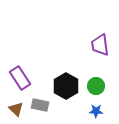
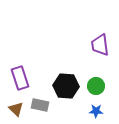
purple rectangle: rotated 15 degrees clockwise
black hexagon: rotated 25 degrees counterclockwise
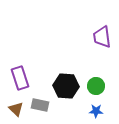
purple trapezoid: moved 2 px right, 8 px up
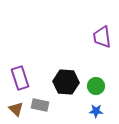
black hexagon: moved 4 px up
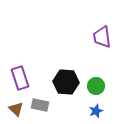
blue star: rotated 24 degrees counterclockwise
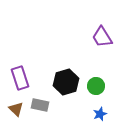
purple trapezoid: rotated 25 degrees counterclockwise
black hexagon: rotated 20 degrees counterclockwise
blue star: moved 4 px right, 3 px down
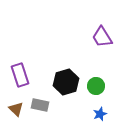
purple rectangle: moved 3 px up
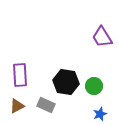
purple rectangle: rotated 15 degrees clockwise
black hexagon: rotated 25 degrees clockwise
green circle: moved 2 px left
gray rectangle: moved 6 px right; rotated 12 degrees clockwise
brown triangle: moved 1 px right, 3 px up; rotated 49 degrees clockwise
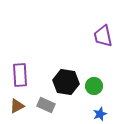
purple trapezoid: moved 1 px right, 1 px up; rotated 20 degrees clockwise
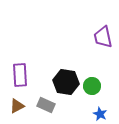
purple trapezoid: moved 1 px down
green circle: moved 2 px left
blue star: rotated 24 degrees counterclockwise
